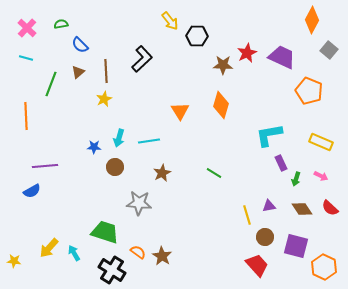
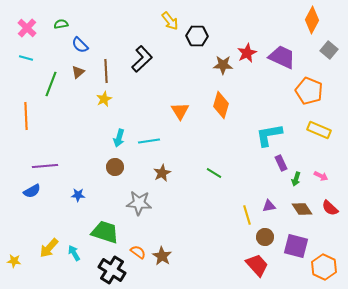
yellow rectangle at (321, 142): moved 2 px left, 12 px up
blue star at (94, 147): moved 16 px left, 48 px down
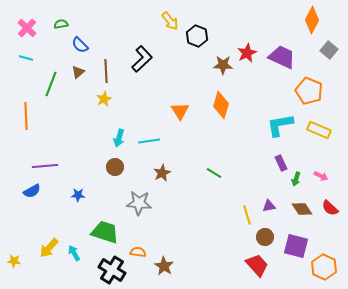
black hexagon at (197, 36): rotated 20 degrees clockwise
cyan L-shape at (269, 135): moved 11 px right, 10 px up
orange semicircle at (138, 252): rotated 28 degrees counterclockwise
brown star at (162, 256): moved 2 px right, 10 px down
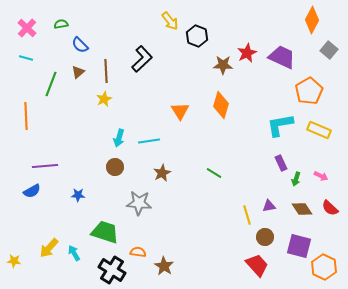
orange pentagon at (309, 91): rotated 20 degrees clockwise
purple square at (296, 246): moved 3 px right
